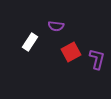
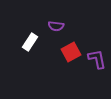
purple L-shape: rotated 25 degrees counterclockwise
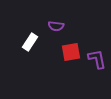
red square: rotated 18 degrees clockwise
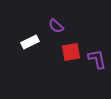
purple semicircle: rotated 35 degrees clockwise
white rectangle: rotated 30 degrees clockwise
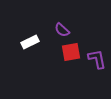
purple semicircle: moved 6 px right, 4 px down
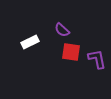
red square: rotated 18 degrees clockwise
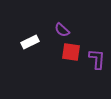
purple L-shape: rotated 15 degrees clockwise
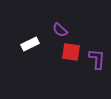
purple semicircle: moved 2 px left
white rectangle: moved 2 px down
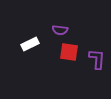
purple semicircle: rotated 35 degrees counterclockwise
red square: moved 2 px left
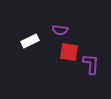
white rectangle: moved 3 px up
purple L-shape: moved 6 px left, 5 px down
